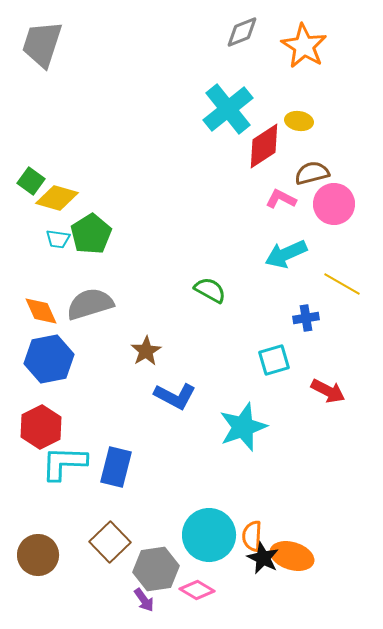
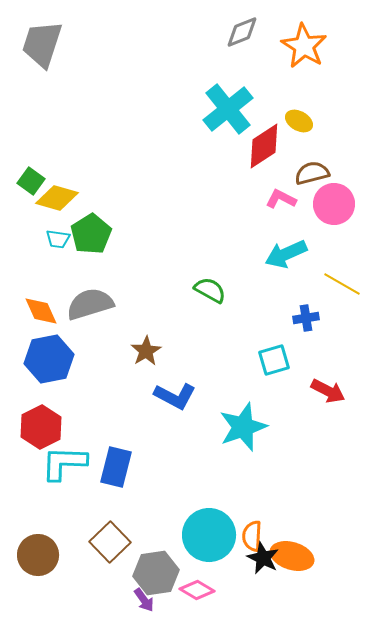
yellow ellipse: rotated 20 degrees clockwise
gray hexagon: moved 4 px down
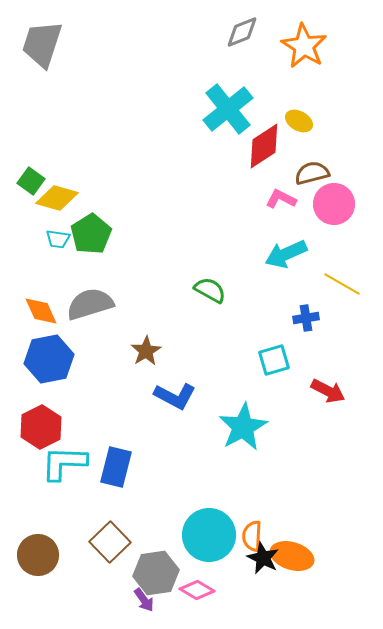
cyan star: rotated 9 degrees counterclockwise
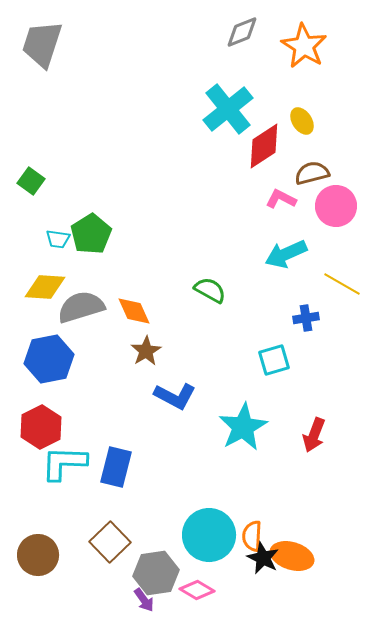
yellow ellipse: moved 3 px right; rotated 28 degrees clockwise
yellow diamond: moved 12 px left, 89 px down; rotated 12 degrees counterclockwise
pink circle: moved 2 px right, 2 px down
gray semicircle: moved 9 px left, 3 px down
orange diamond: moved 93 px right
red arrow: moved 14 px left, 44 px down; rotated 84 degrees clockwise
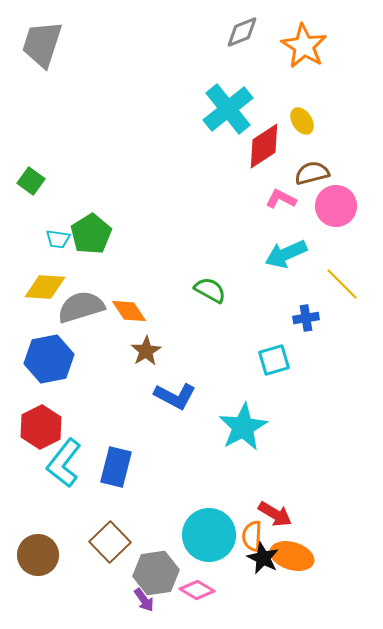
yellow line: rotated 15 degrees clockwise
orange diamond: moved 5 px left; rotated 9 degrees counterclockwise
red arrow: moved 39 px left, 79 px down; rotated 80 degrees counterclockwise
cyan L-shape: rotated 54 degrees counterclockwise
